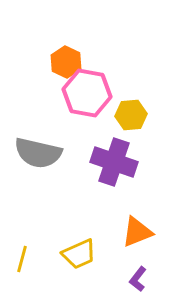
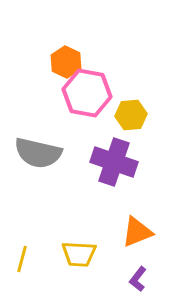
yellow trapezoid: rotated 27 degrees clockwise
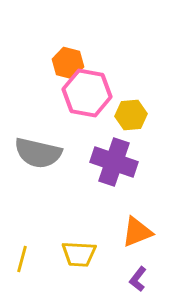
orange hexagon: moved 2 px right, 1 px down; rotated 12 degrees counterclockwise
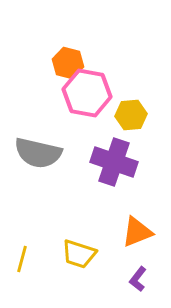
yellow trapezoid: rotated 15 degrees clockwise
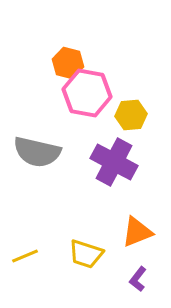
gray semicircle: moved 1 px left, 1 px up
purple cross: rotated 9 degrees clockwise
yellow trapezoid: moved 7 px right
yellow line: moved 3 px right, 3 px up; rotated 52 degrees clockwise
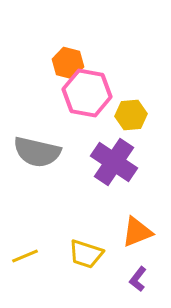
purple cross: rotated 6 degrees clockwise
